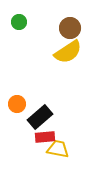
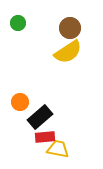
green circle: moved 1 px left, 1 px down
orange circle: moved 3 px right, 2 px up
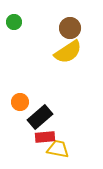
green circle: moved 4 px left, 1 px up
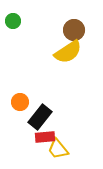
green circle: moved 1 px left, 1 px up
brown circle: moved 4 px right, 2 px down
black rectangle: rotated 10 degrees counterclockwise
yellow trapezoid: rotated 140 degrees counterclockwise
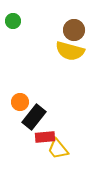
yellow semicircle: moved 2 px right, 1 px up; rotated 48 degrees clockwise
black rectangle: moved 6 px left
